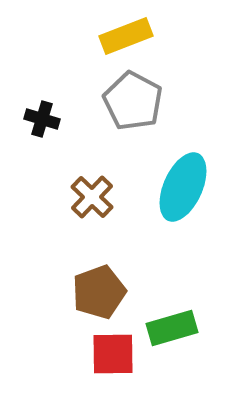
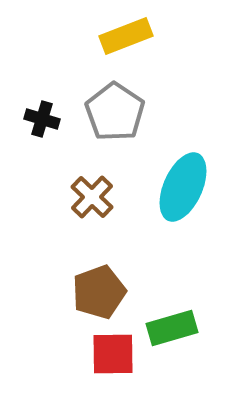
gray pentagon: moved 18 px left, 11 px down; rotated 6 degrees clockwise
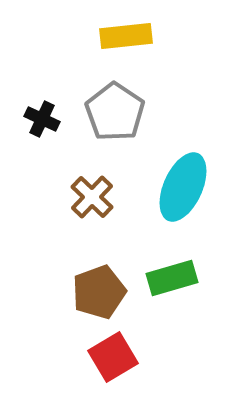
yellow rectangle: rotated 15 degrees clockwise
black cross: rotated 8 degrees clockwise
green rectangle: moved 50 px up
red square: moved 3 px down; rotated 30 degrees counterclockwise
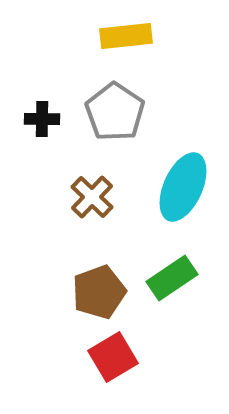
black cross: rotated 24 degrees counterclockwise
green rectangle: rotated 18 degrees counterclockwise
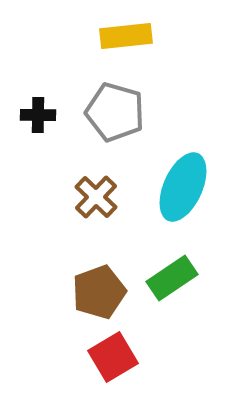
gray pentagon: rotated 18 degrees counterclockwise
black cross: moved 4 px left, 4 px up
brown cross: moved 4 px right
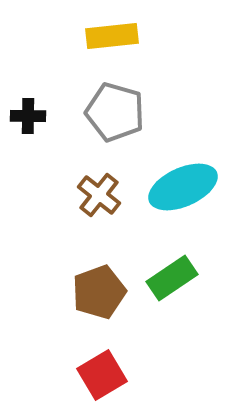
yellow rectangle: moved 14 px left
black cross: moved 10 px left, 1 px down
cyan ellipse: rotated 42 degrees clockwise
brown cross: moved 3 px right, 2 px up; rotated 6 degrees counterclockwise
red square: moved 11 px left, 18 px down
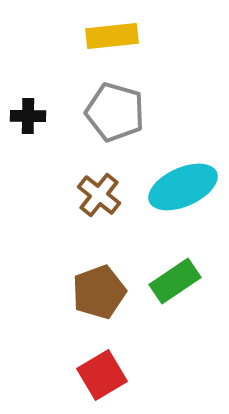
green rectangle: moved 3 px right, 3 px down
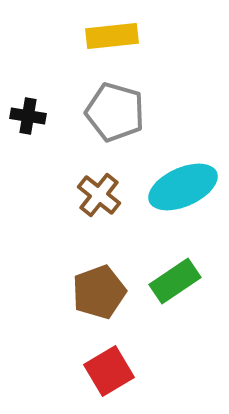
black cross: rotated 8 degrees clockwise
red square: moved 7 px right, 4 px up
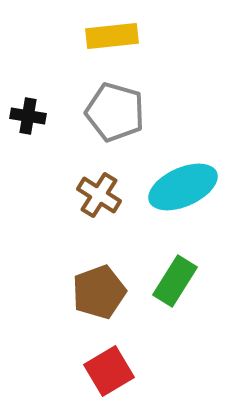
brown cross: rotated 6 degrees counterclockwise
green rectangle: rotated 24 degrees counterclockwise
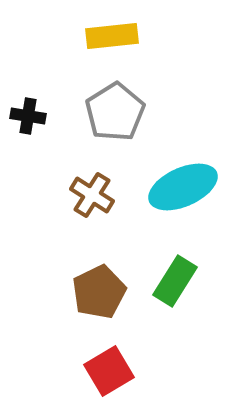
gray pentagon: rotated 24 degrees clockwise
brown cross: moved 7 px left
brown pentagon: rotated 6 degrees counterclockwise
